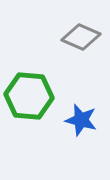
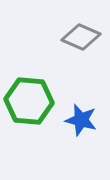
green hexagon: moved 5 px down
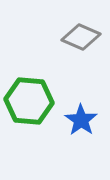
blue star: rotated 20 degrees clockwise
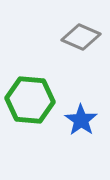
green hexagon: moved 1 px right, 1 px up
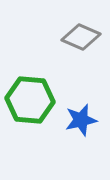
blue star: rotated 24 degrees clockwise
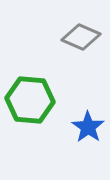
blue star: moved 7 px right, 7 px down; rotated 24 degrees counterclockwise
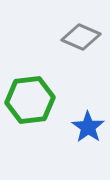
green hexagon: rotated 12 degrees counterclockwise
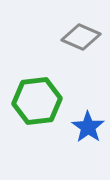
green hexagon: moved 7 px right, 1 px down
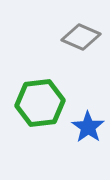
green hexagon: moved 3 px right, 2 px down
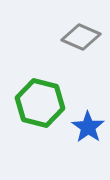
green hexagon: rotated 21 degrees clockwise
